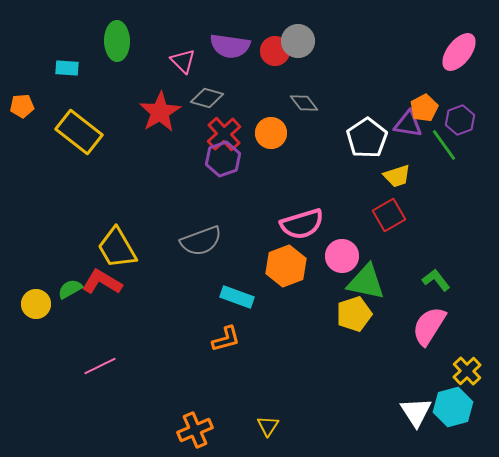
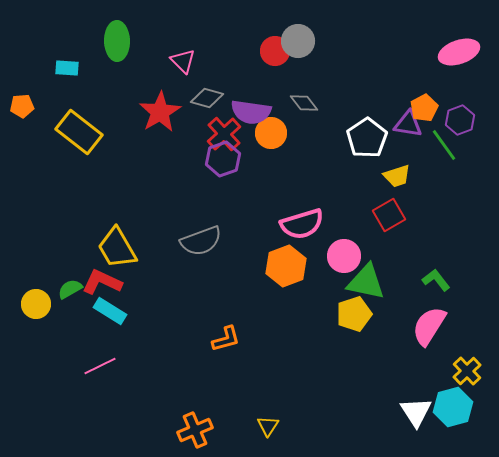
purple semicircle at (230, 46): moved 21 px right, 66 px down
pink ellipse at (459, 52): rotated 33 degrees clockwise
pink circle at (342, 256): moved 2 px right
red L-shape at (102, 282): rotated 6 degrees counterclockwise
cyan rectangle at (237, 297): moved 127 px left, 14 px down; rotated 12 degrees clockwise
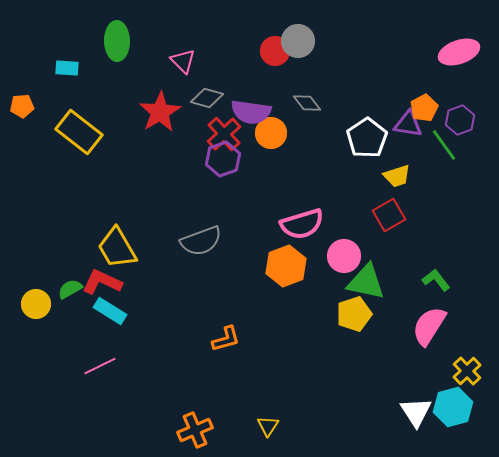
gray diamond at (304, 103): moved 3 px right
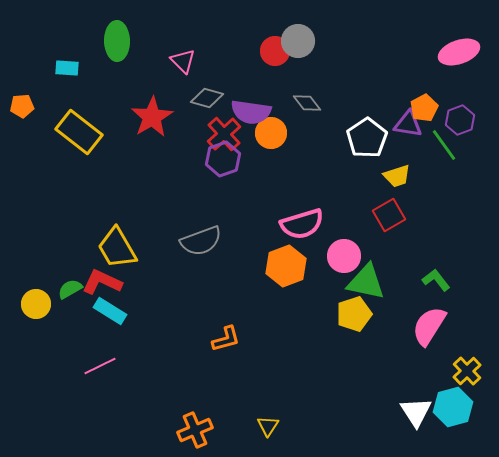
red star at (160, 112): moved 8 px left, 5 px down
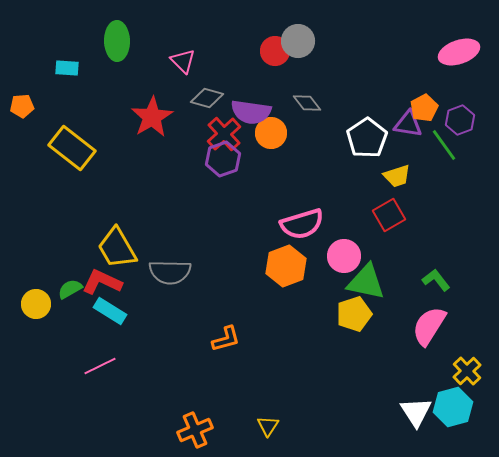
yellow rectangle at (79, 132): moved 7 px left, 16 px down
gray semicircle at (201, 241): moved 31 px left, 31 px down; rotated 21 degrees clockwise
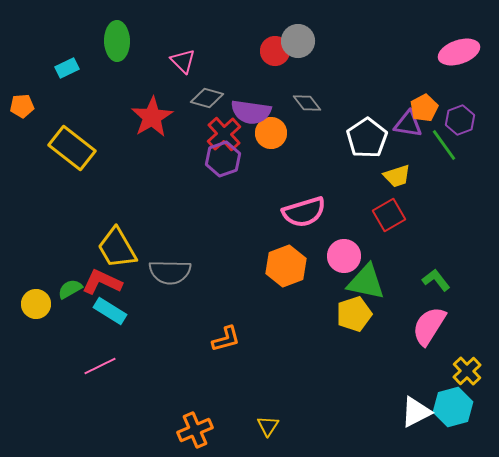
cyan rectangle at (67, 68): rotated 30 degrees counterclockwise
pink semicircle at (302, 224): moved 2 px right, 12 px up
white triangle at (416, 412): rotated 36 degrees clockwise
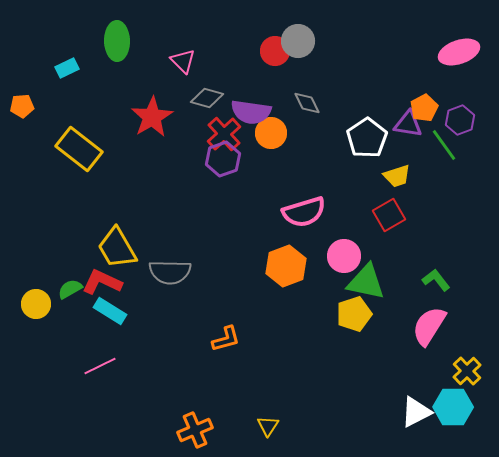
gray diamond at (307, 103): rotated 12 degrees clockwise
yellow rectangle at (72, 148): moved 7 px right, 1 px down
cyan hexagon at (453, 407): rotated 15 degrees clockwise
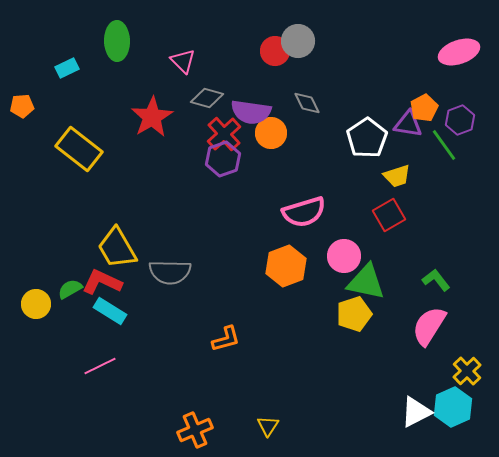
cyan hexagon at (453, 407): rotated 24 degrees counterclockwise
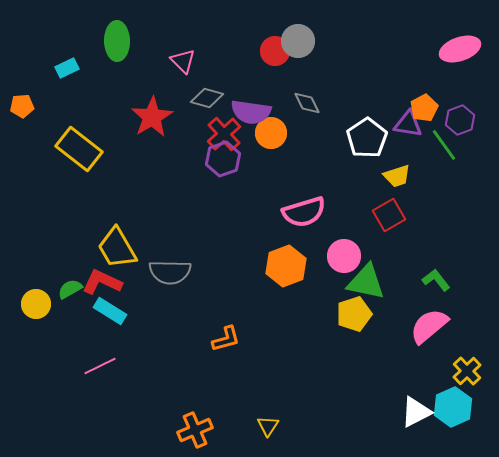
pink ellipse at (459, 52): moved 1 px right, 3 px up
pink semicircle at (429, 326): rotated 18 degrees clockwise
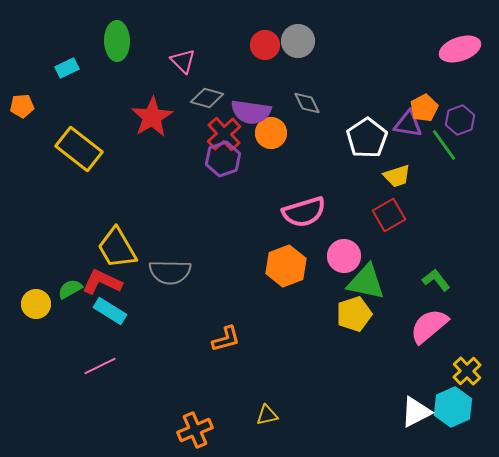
red circle at (275, 51): moved 10 px left, 6 px up
yellow triangle at (268, 426): moved 1 px left, 11 px up; rotated 45 degrees clockwise
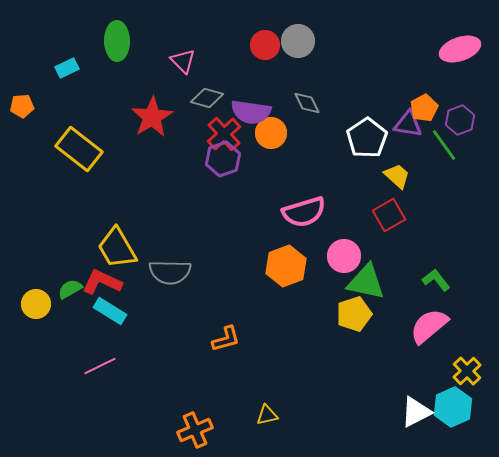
yellow trapezoid at (397, 176): rotated 120 degrees counterclockwise
